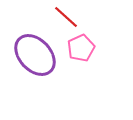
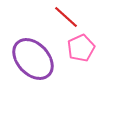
purple ellipse: moved 2 px left, 4 px down
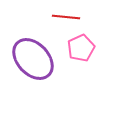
red line: rotated 36 degrees counterclockwise
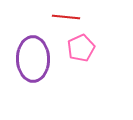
purple ellipse: rotated 42 degrees clockwise
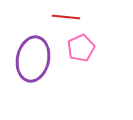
purple ellipse: rotated 12 degrees clockwise
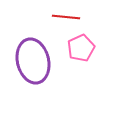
purple ellipse: moved 2 px down; rotated 24 degrees counterclockwise
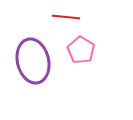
pink pentagon: moved 2 px down; rotated 16 degrees counterclockwise
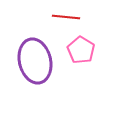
purple ellipse: moved 2 px right
